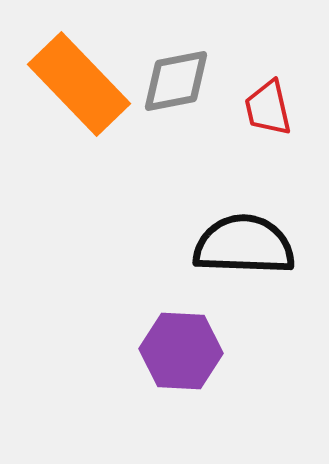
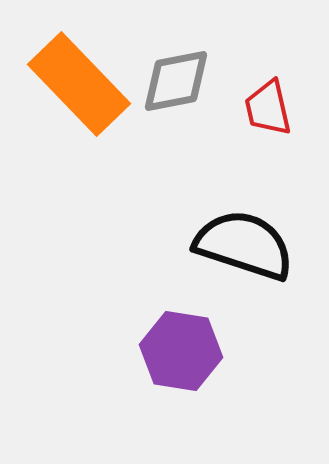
black semicircle: rotated 16 degrees clockwise
purple hexagon: rotated 6 degrees clockwise
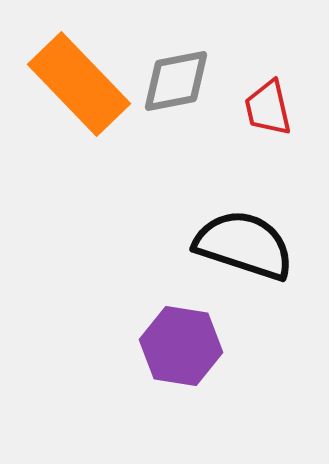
purple hexagon: moved 5 px up
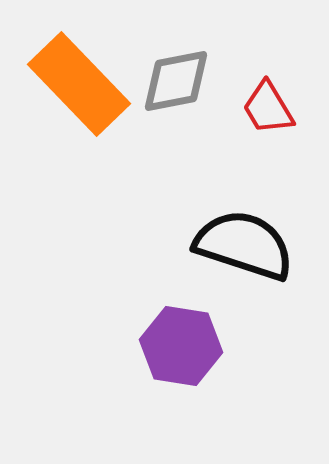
red trapezoid: rotated 18 degrees counterclockwise
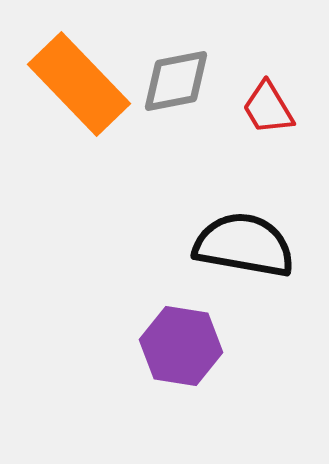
black semicircle: rotated 8 degrees counterclockwise
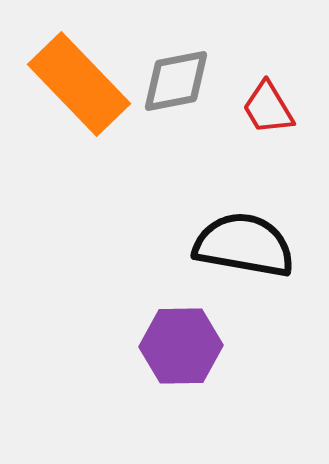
purple hexagon: rotated 10 degrees counterclockwise
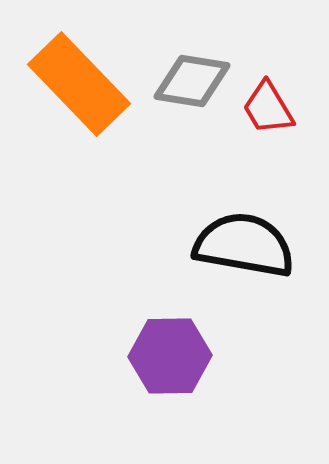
gray diamond: moved 16 px right; rotated 20 degrees clockwise
purple hexagon: moved 11 px left, 10 px down
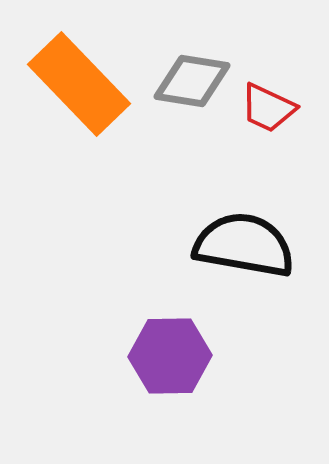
red trapezoid: rotated 34 degrees counterclockwise
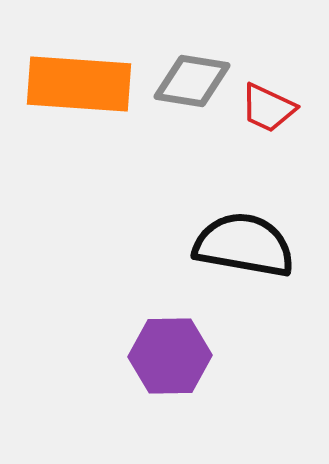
orange rectangle: rotated 42 degrees counterclockwise
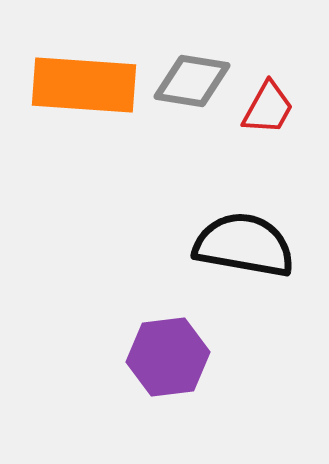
orange rectangle: moved 5 px right, 1 px down
red trapezoid: rotated 86 degrees counterclockwise
purple hexagon: moved 2 px left, 1 px down; rotated 6 degrees counterclockwise
